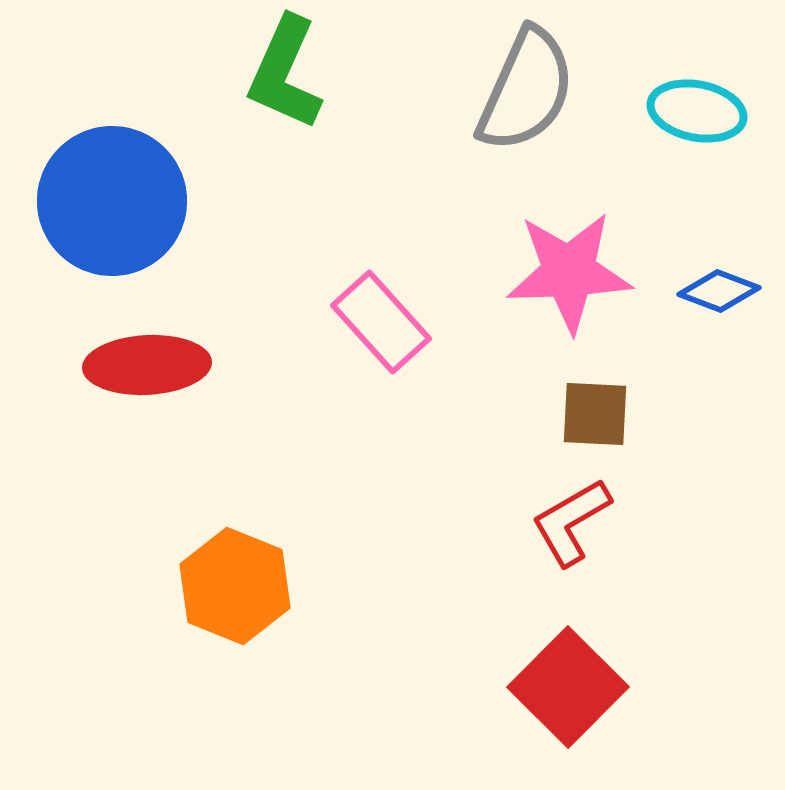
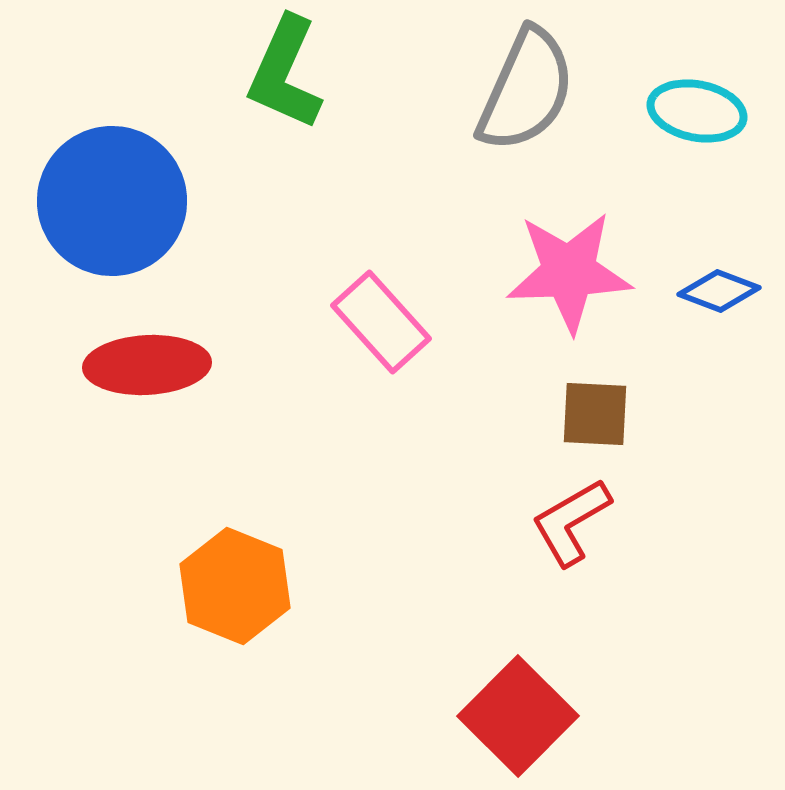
red square: moved 50 px left, 29 px down
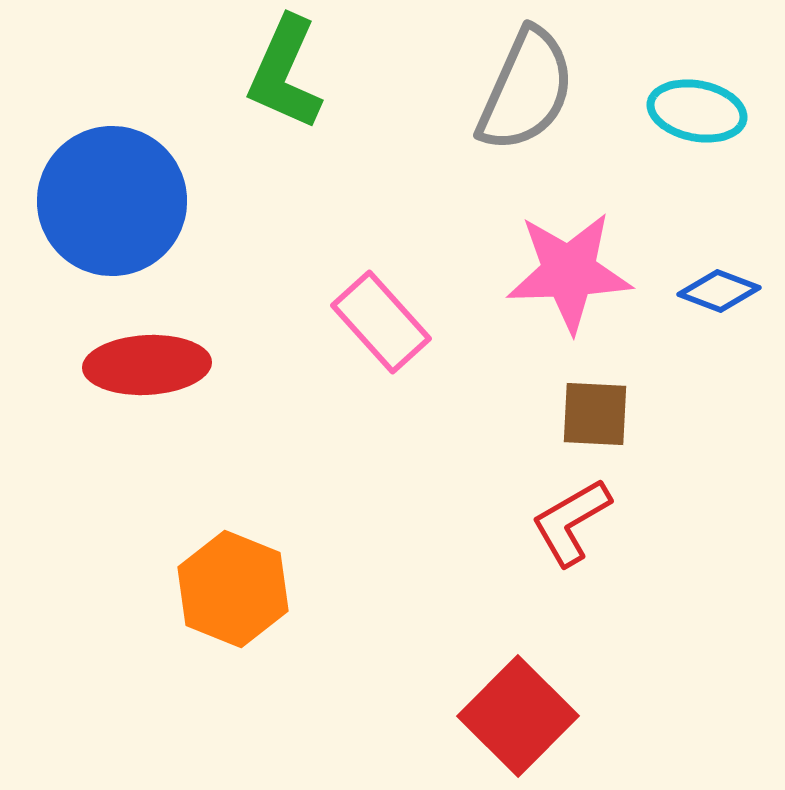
orange hexagon: moved 2 px left, 3 px down
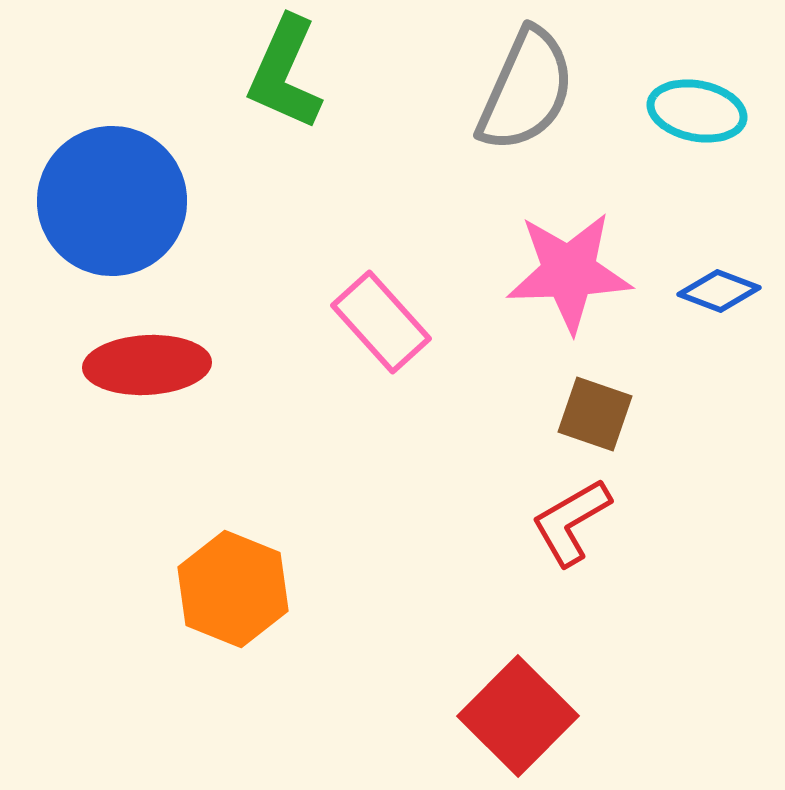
brown square: rotated 16 degrees clockwise
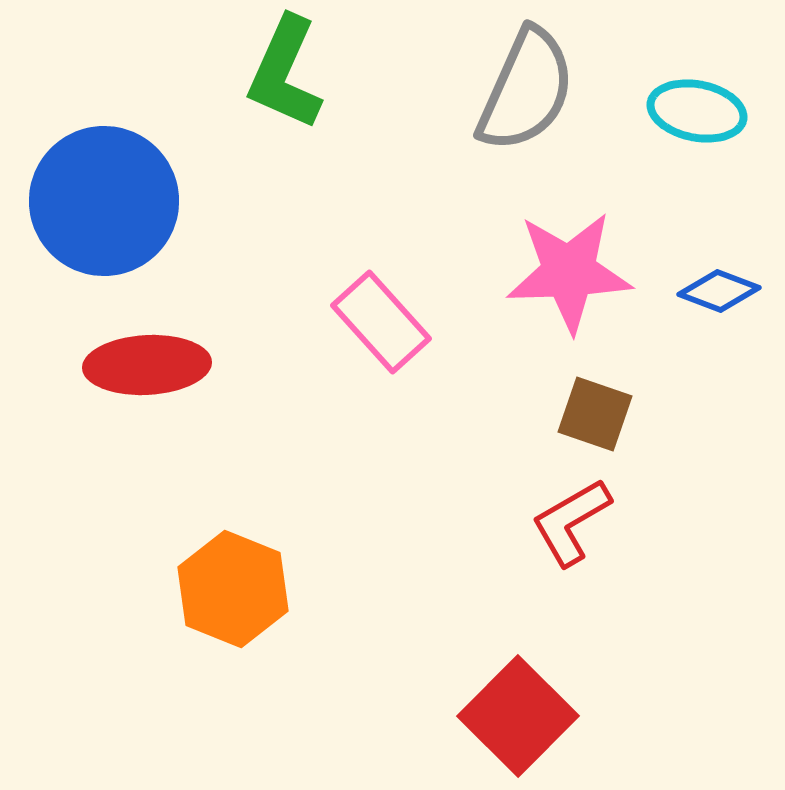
blue circle: moved 8 px left
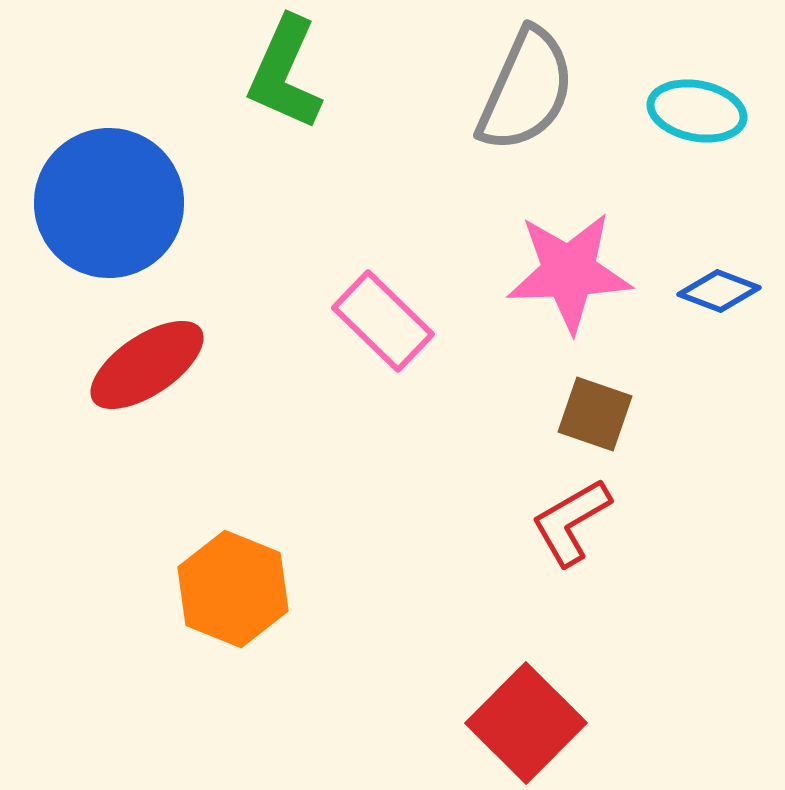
blue circle: moved 5 px right, 2 px down
pink rectangle: moved 2 px right, 1 px up; rotated 4 degrees counterclockwise
red ellipse: rotated 31 degrees counterclockwise
red square: moved 8 px right, 7 px down
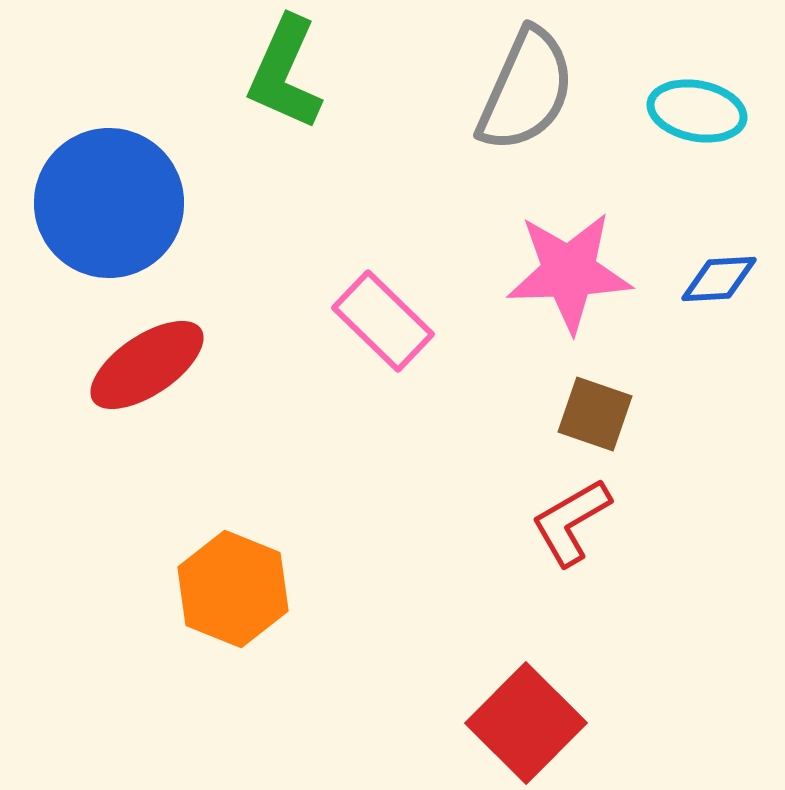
blue diamond: moved 12 px up; rotated 24 degrees counterclockwise
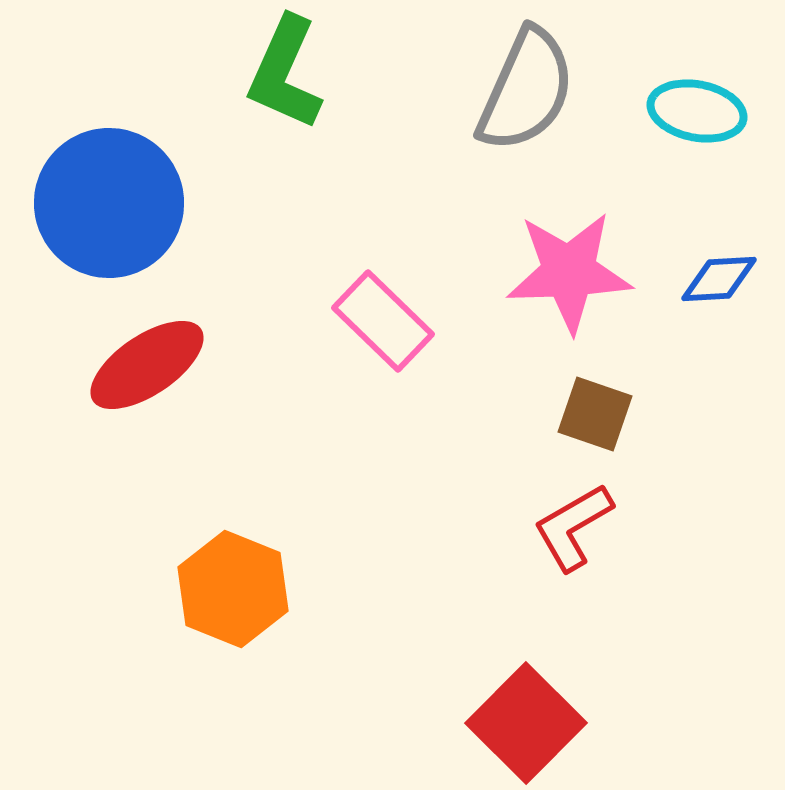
red L-shape: moved 2 px right, 5 px down
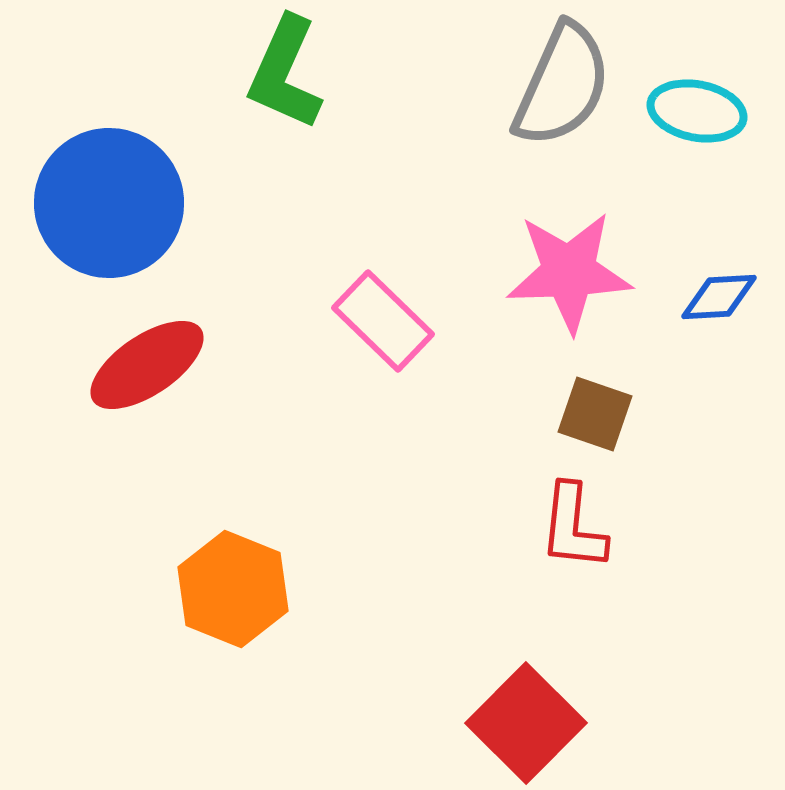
gray semicircle: moved 36 px right, 5 px up
blue diamond: moved 18 px down
red L-shape: rotated 54 degrees counterclockwise
